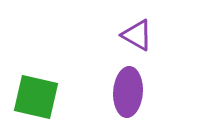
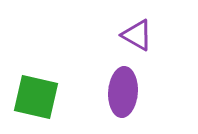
purple ellipse: moved 5 px left
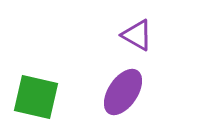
purple ellipse: rotated 30 degrees clockwise
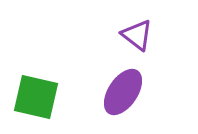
purple triangle: rotated 8 degrees clockwise
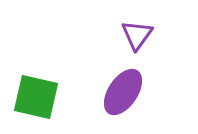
purple triangle: rotated 28 degrees clockwise
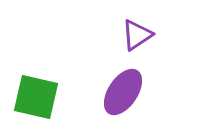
purple triangle: rotated 20 degrees clockwise
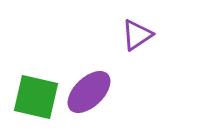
purple ellipse: moved 34 px left; rotated 12 degrees clockwise
